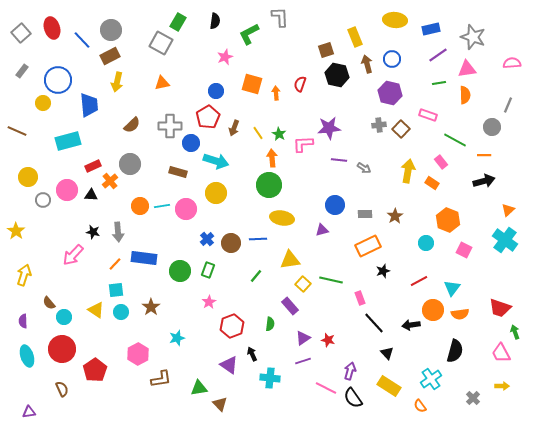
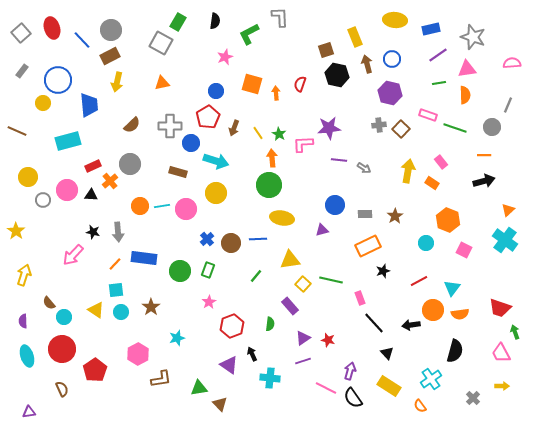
green line at (455, 140): moved 12 px up; rotated 10 degrees counterclockwise
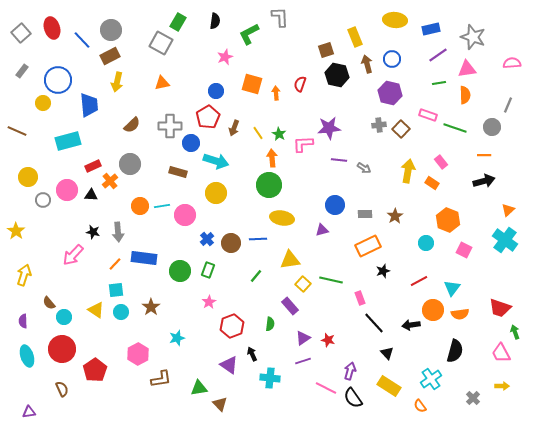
pink circle at (186, 209): moved 1 px left, 6 px down
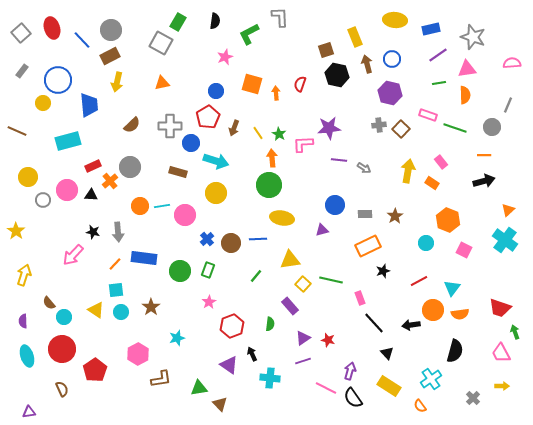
gray circle at (130, 164): moved 3 px down
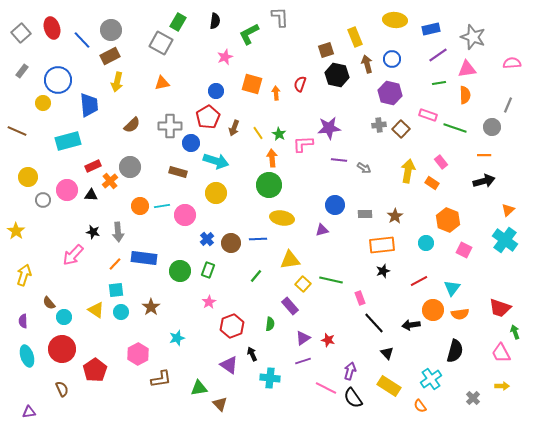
orange rectangle at (368, 246): moved 14 px right, 1 px up; rotated 20 degrees clockwise
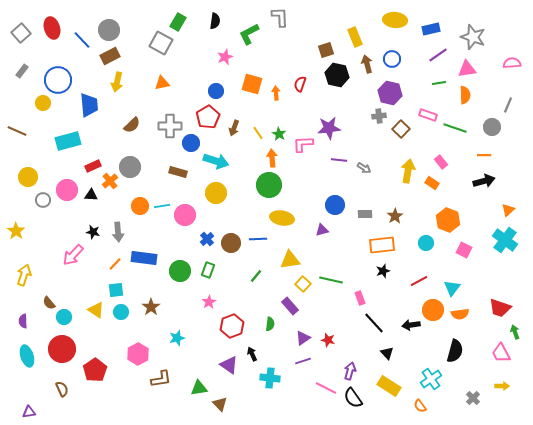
gray circle at (111, 30): moved 2 px left
gray cross at (379, 125): moved 9 px up
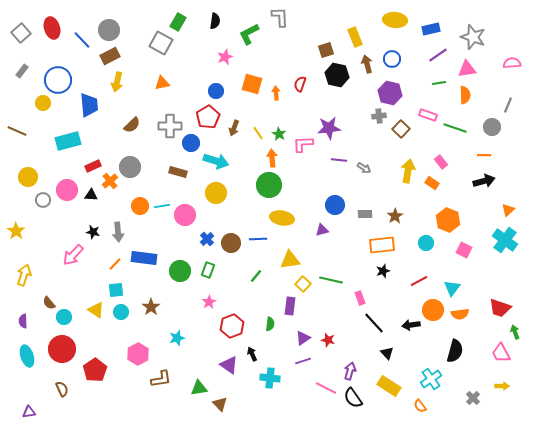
purple rectangle at (290, 306): rotated 48 degrees clockwise
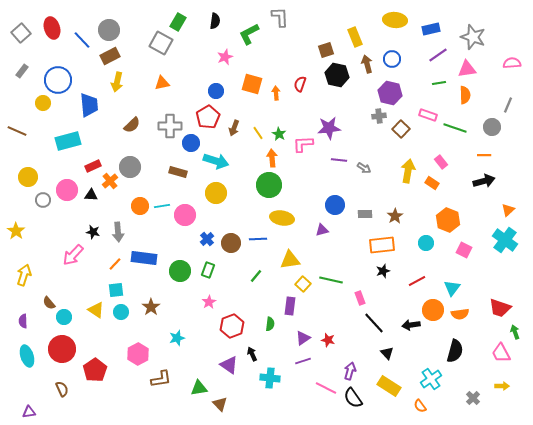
red line at (419, 281): moved 2 px left
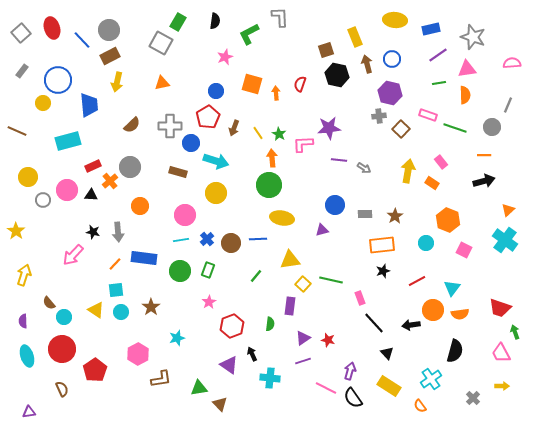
cyan line at (162, 206): moved 19 px right, 34 px down
